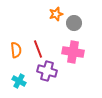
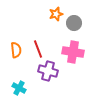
purple cross: moved 1 px right
cyan cross: moved 7 px down
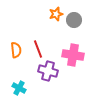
gray circle: moved 3 px up
pink cross: moved 3 px down
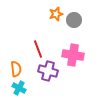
orange semicircle: moved 19 px down
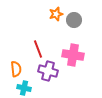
cyan cross: moved 5 px right; rotated 16 degrees counterclockwise
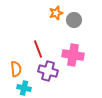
orange star: moved 1 px up
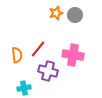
gray circle: moved 1 px right, 5 px up
red line: rotated 60 degrees clockwise
orange semicircle: moved 1 px right, 14 px up
cyan cross: rotated 24 degrees counterclockwise
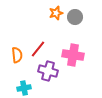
gray circle: moved 2 px down
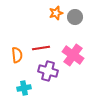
red line: moved 3 px right, 1 px up; rotated 42 degrees clockwise
pink cross: rotated 25 degrees clockwise
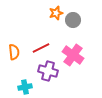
gray circle: moved 2 px left, 3 px down
red line: rotated 18 degrees counterclockwise
orange semicircle: moved 3 px left, 3 px up
cyan cross: moved 1 px right, 1 px up
